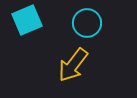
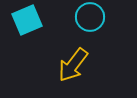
cyan circle: moved 3 px right, 6 px up
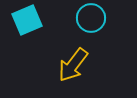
cyan circle: moved 1 px right, 1 px down
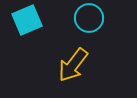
cyan circle: moved 2 px left
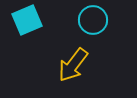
cyan circle: moved 4 px right, 2 px down
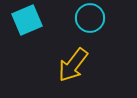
cyan circle: moved 3 px left, 2 px up
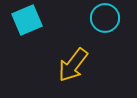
cyan circle: moved 15 px right
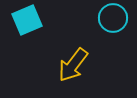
cyan circle: moved 8 px right
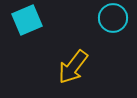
yellow arrow: moved 2 px down
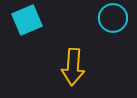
yellow arrow: rotated 33 degrees counterclockwise
